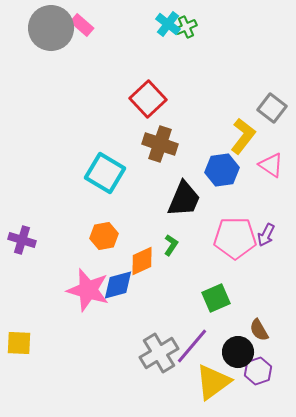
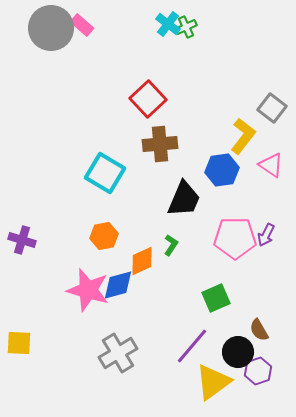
brown cross: rotated 24 degrees counterclockwise
gray cross: moved 41 px left
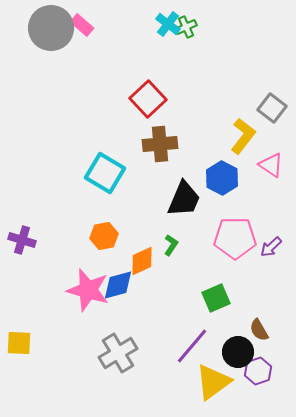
blue hexagon: moved 8 px down; rotated 24 degrees counterclockwise
purple arrow: moved 5 px right, 12 px down; rotated 20 degrees clockwise
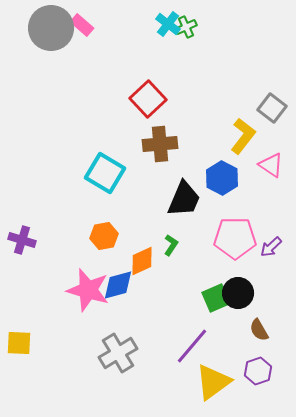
black circle: moved 59 px up
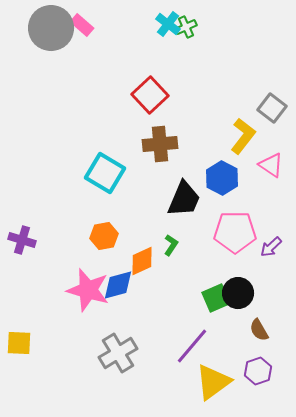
red square: moved 2 px right, 4 px up
pink pentagon: moved 6 px up
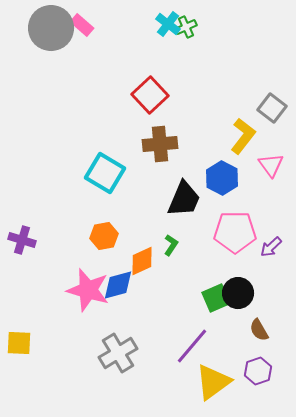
pink triangle: rotated 20 degrees clockwise
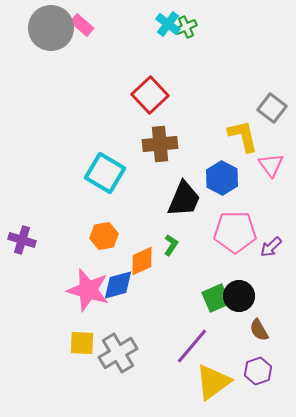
yellow L-shape: rotated 51 degrees counterclockwise
black circle: moved 1 px right, 3 px down
yellow square: moved 63 px right
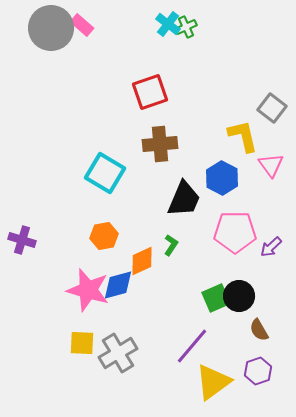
red square: moved 3 px up; rotated 24 degrees clockwise
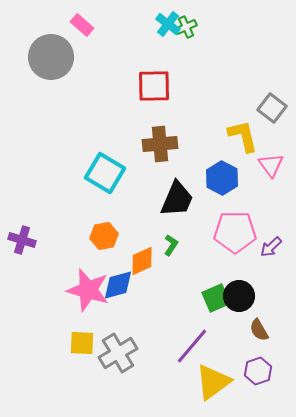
gray circle: moved 29 px down
red square: moved 4 px right, 6 px up; rotated 18 degrees clockwise
black trapezoid: moved 7 px left
